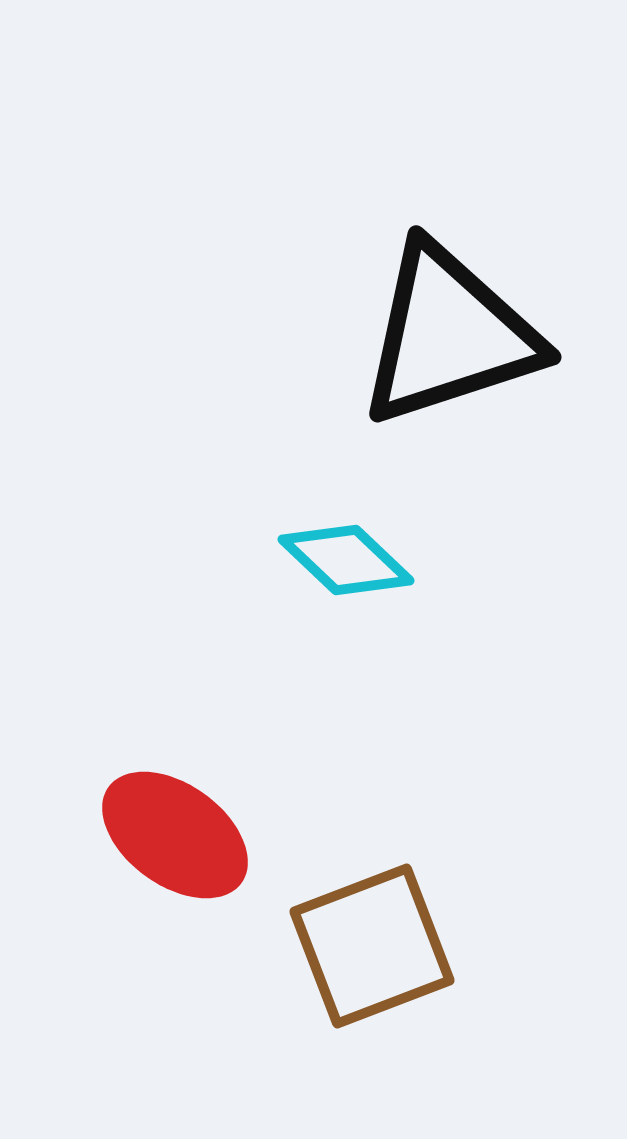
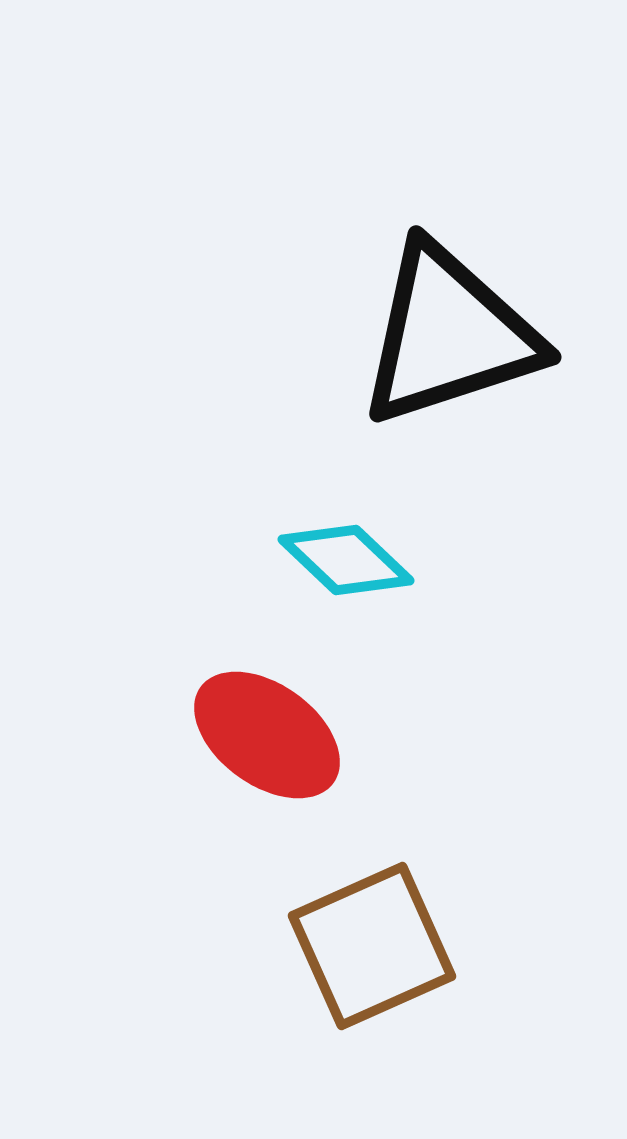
red ellipse: moved 92 px right, 100 px up
brown square: rotated 3 degrees counterclockwise
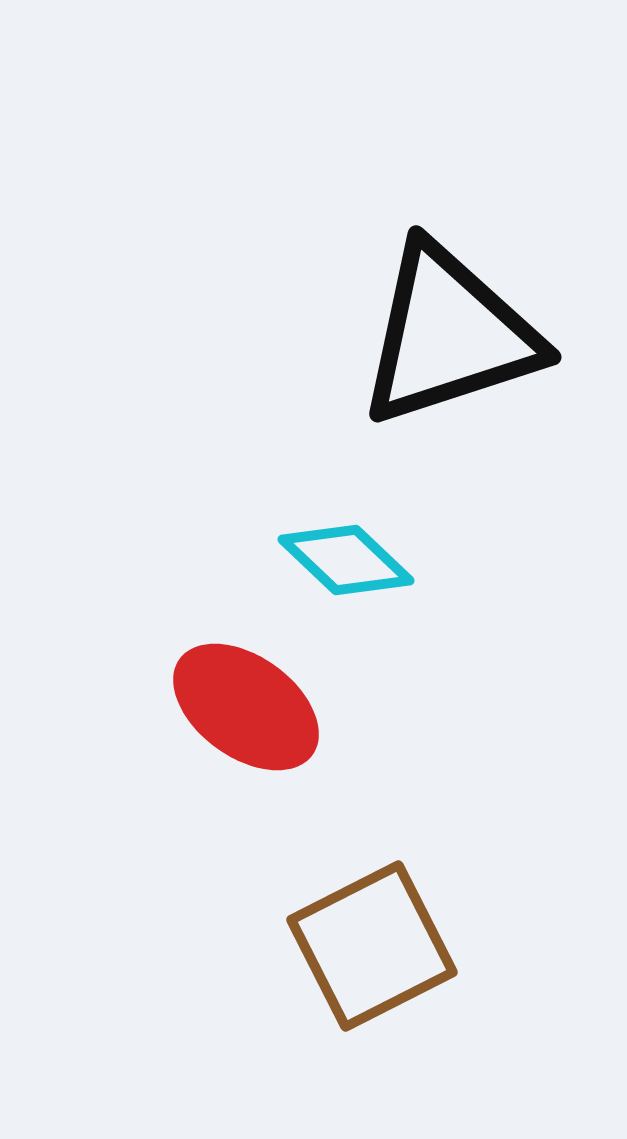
red ellipse: moved 21 px left, 28 px up
brown square: rotated 3 degrees counterclockwise
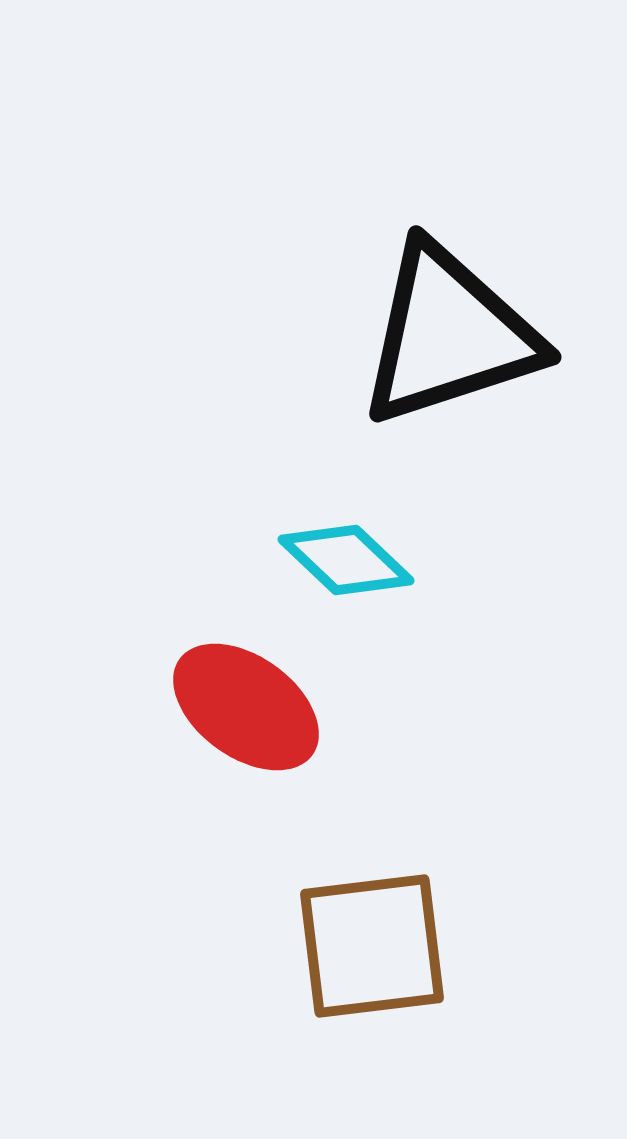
brown square: rotated 20 degrees clockwise
